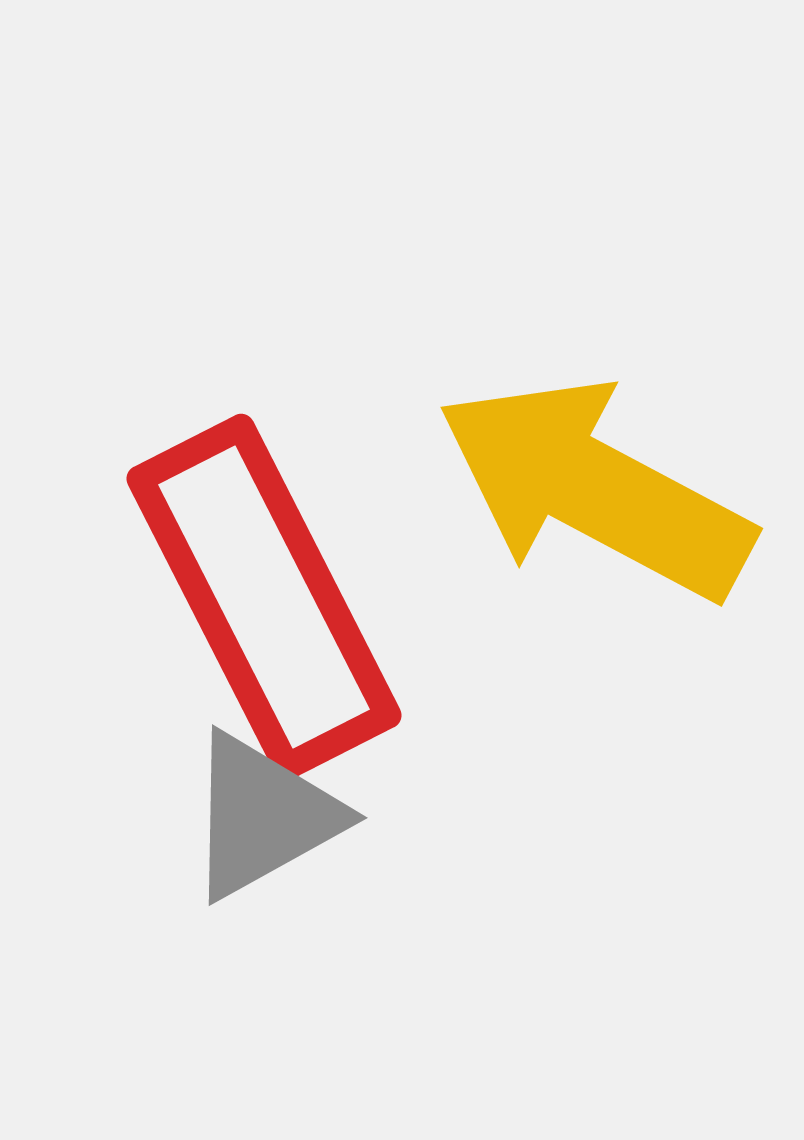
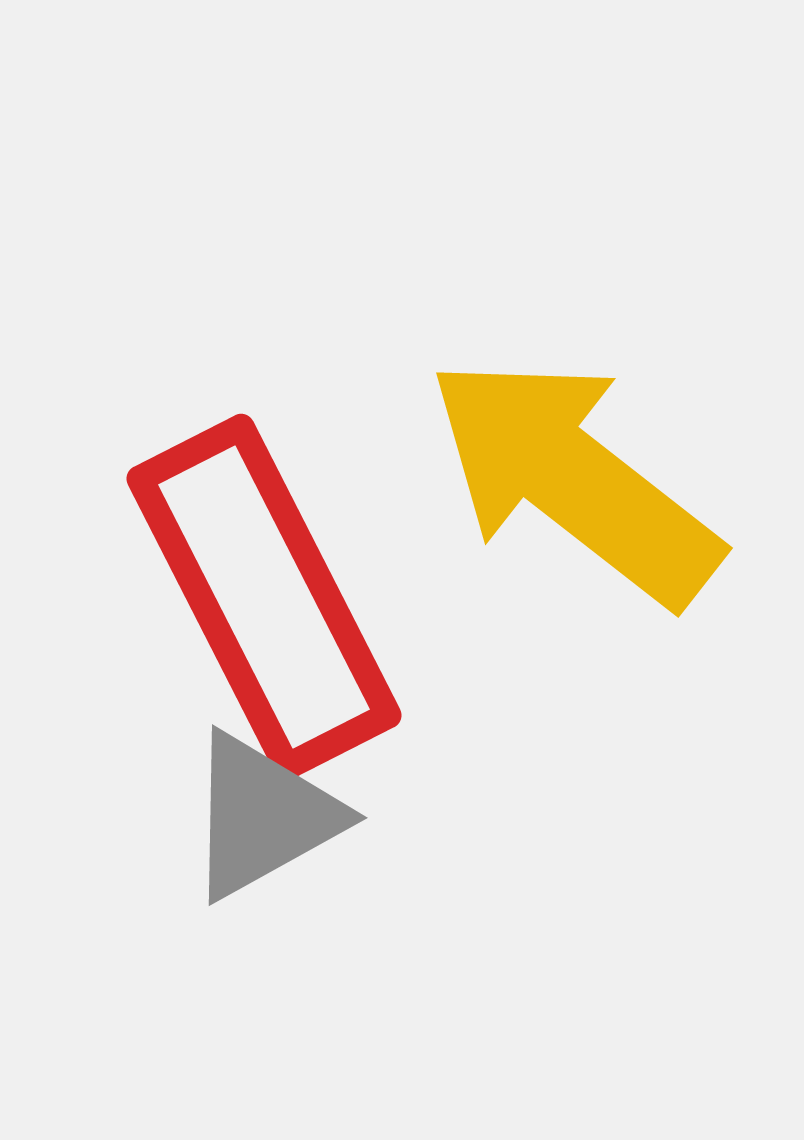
yellow arrow: moved 21 px left, 9 px up; rotated 10 degrees clockwise
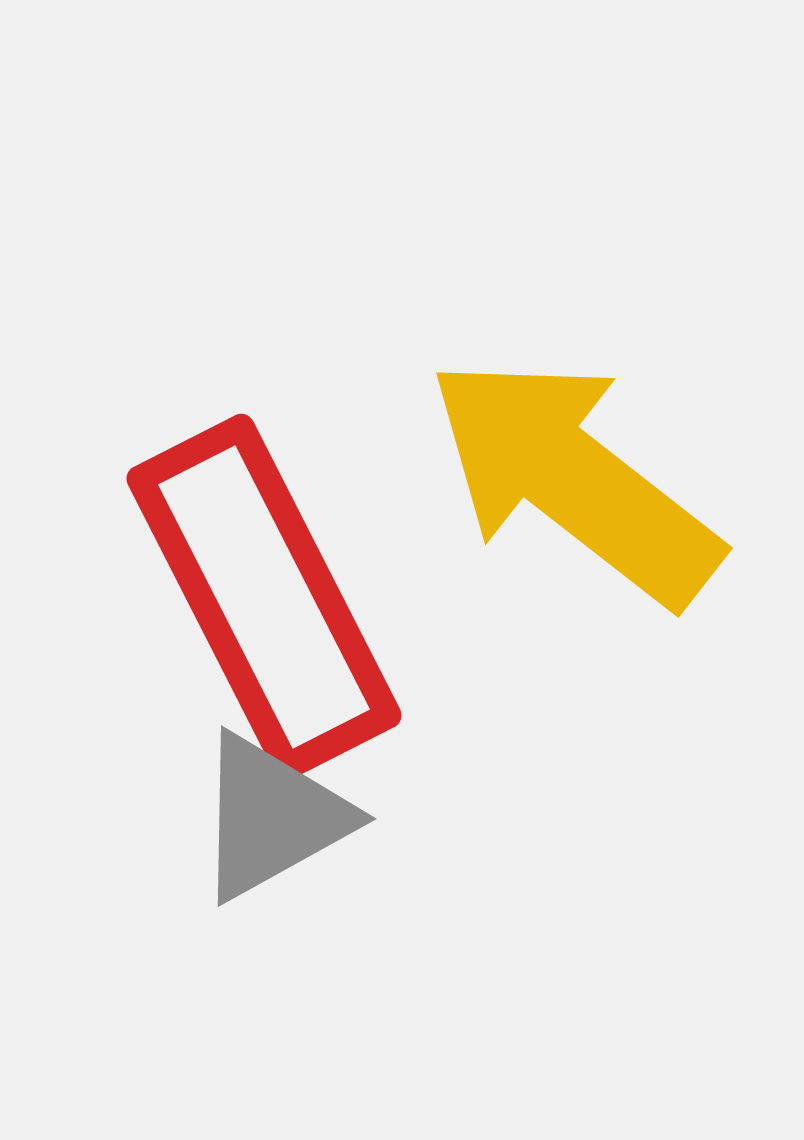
gray triangle: moved 9 px right, 1 px down
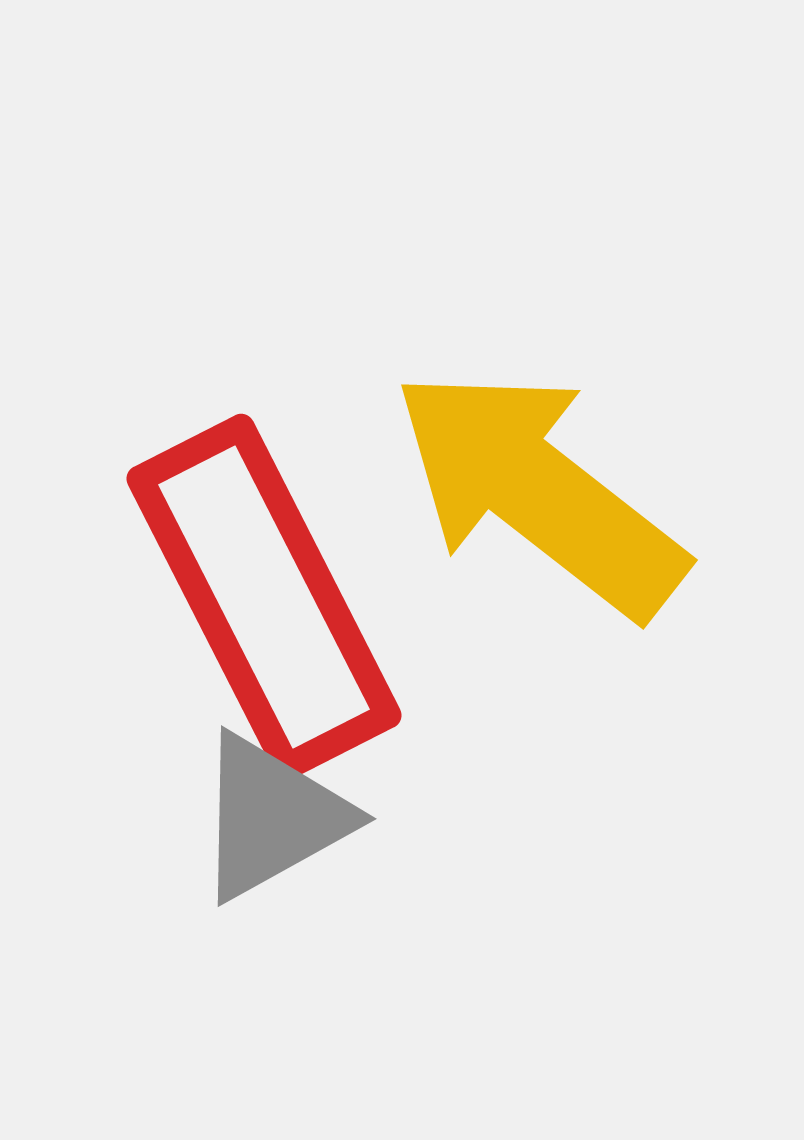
yellow arrow: moved 35 px left, 12 px down
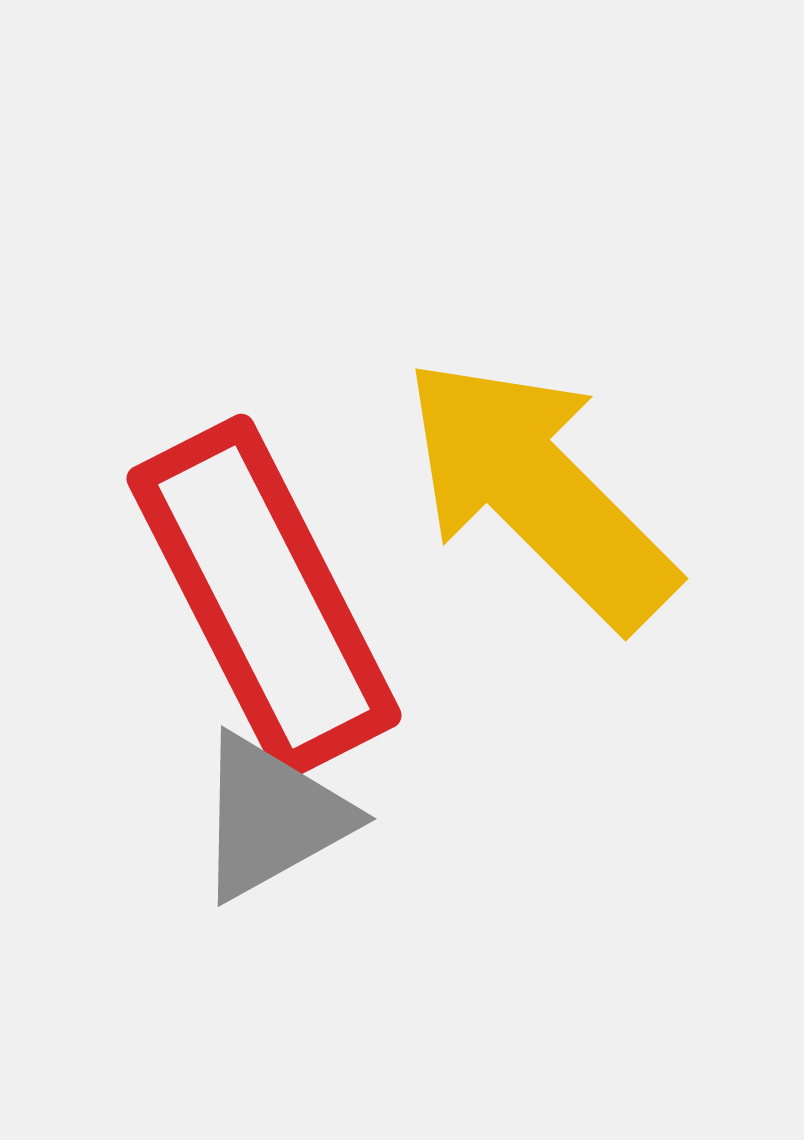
yellow arrow: rotated 7 degrees clockwise
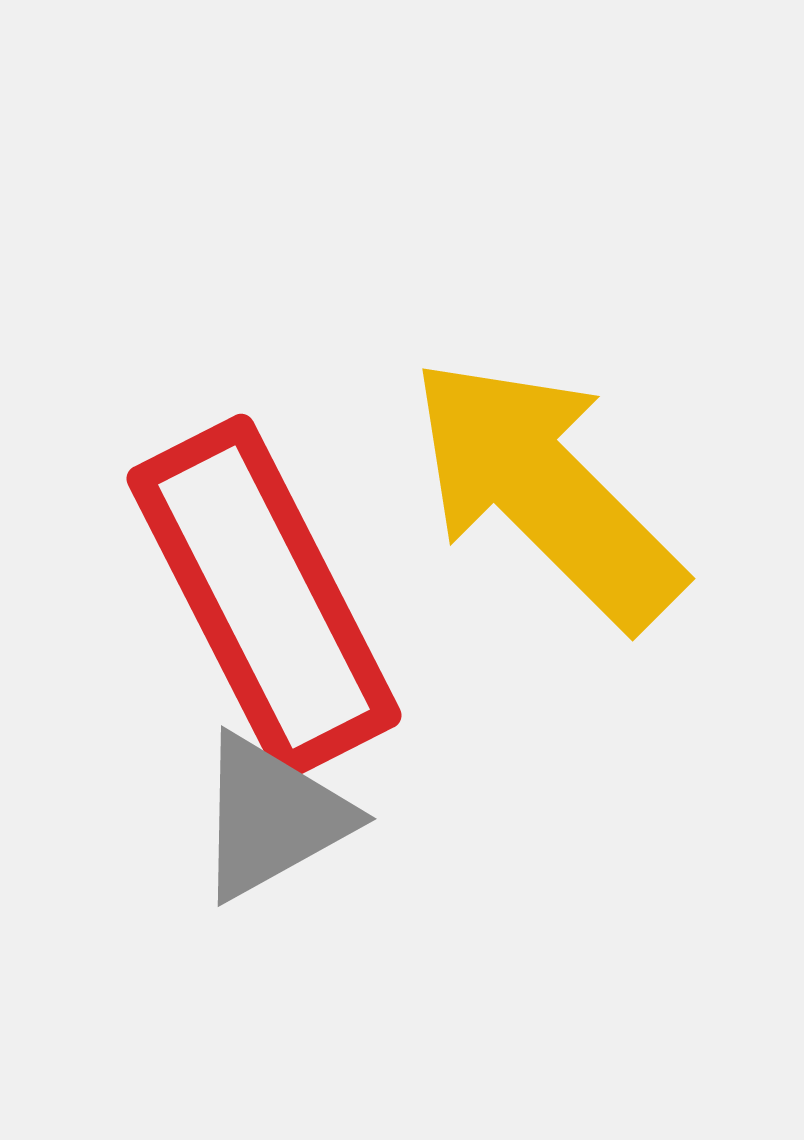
yellow arrow: moved 7 px right
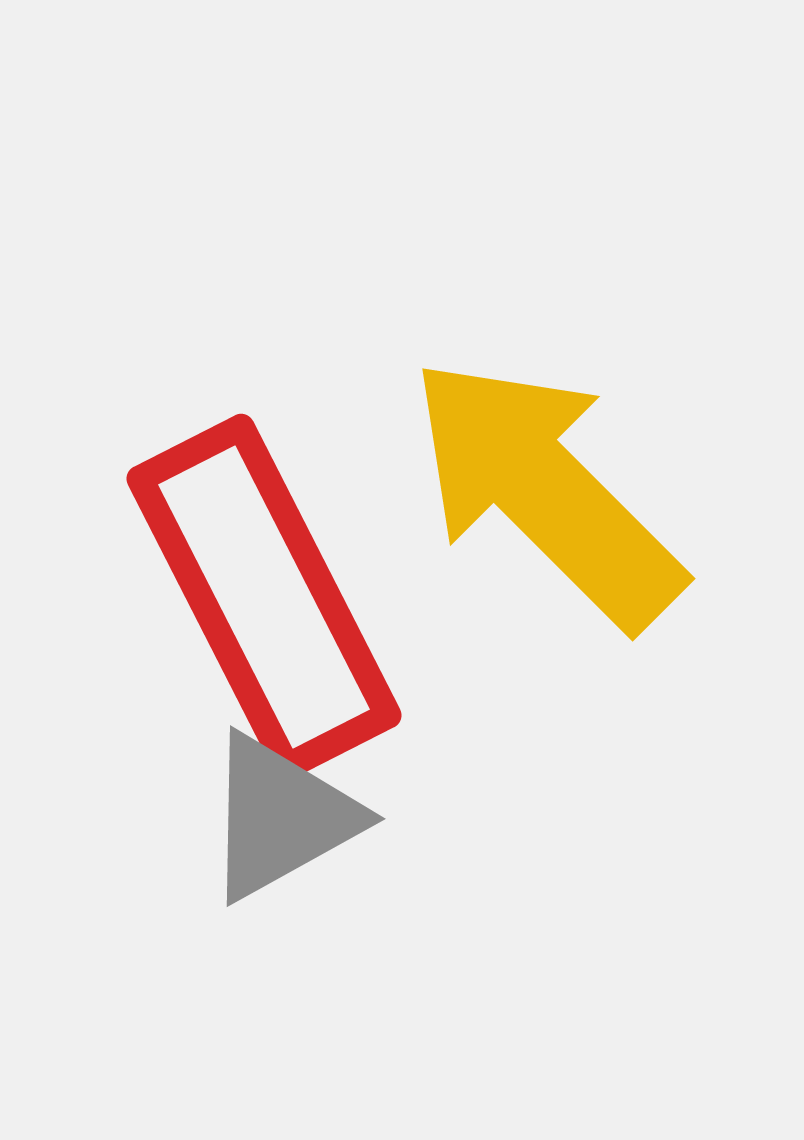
gray triangle: moved 9 px right
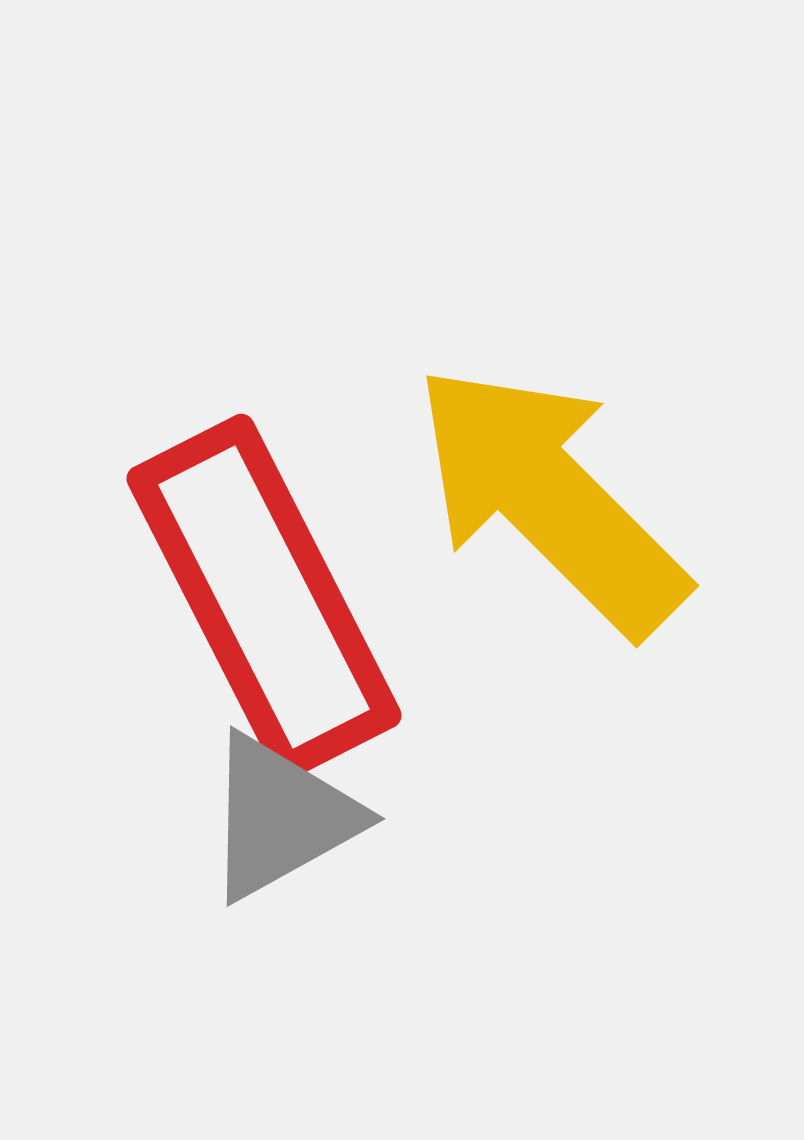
yellow arrow: moved 4 px right, 7 px down
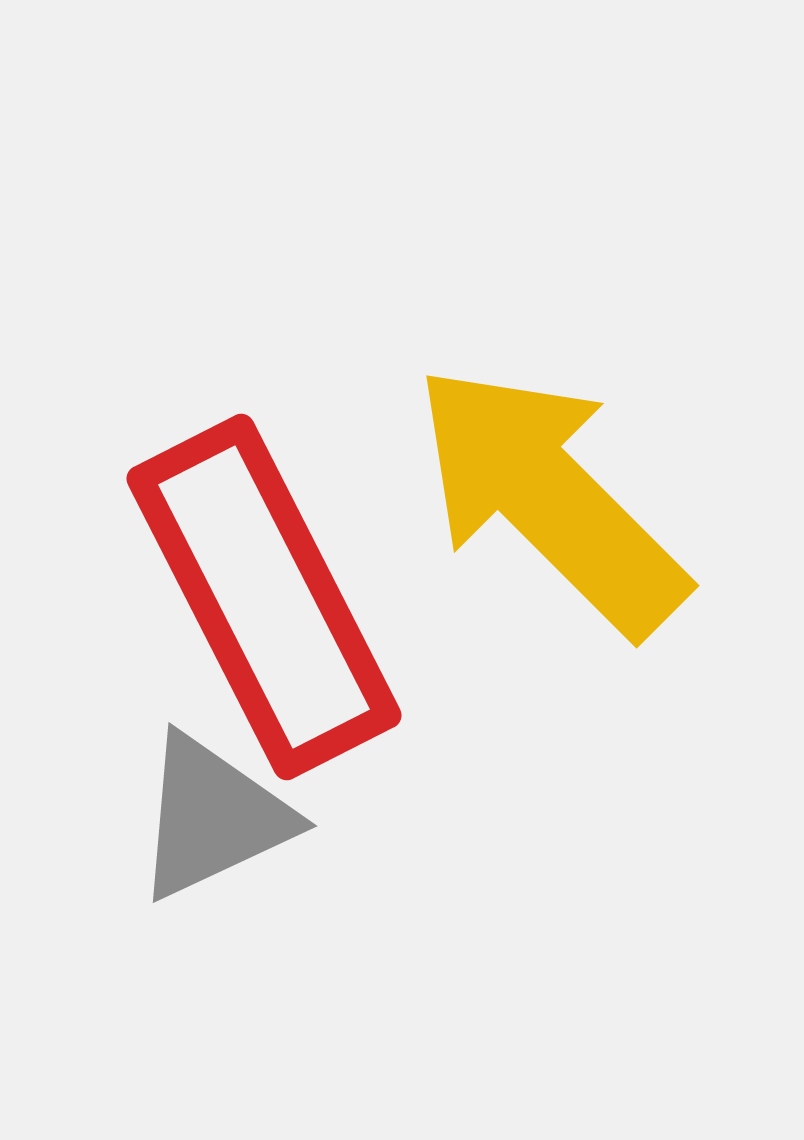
gray triangle: moved 68 px left; rotated 4 degrees clockwise
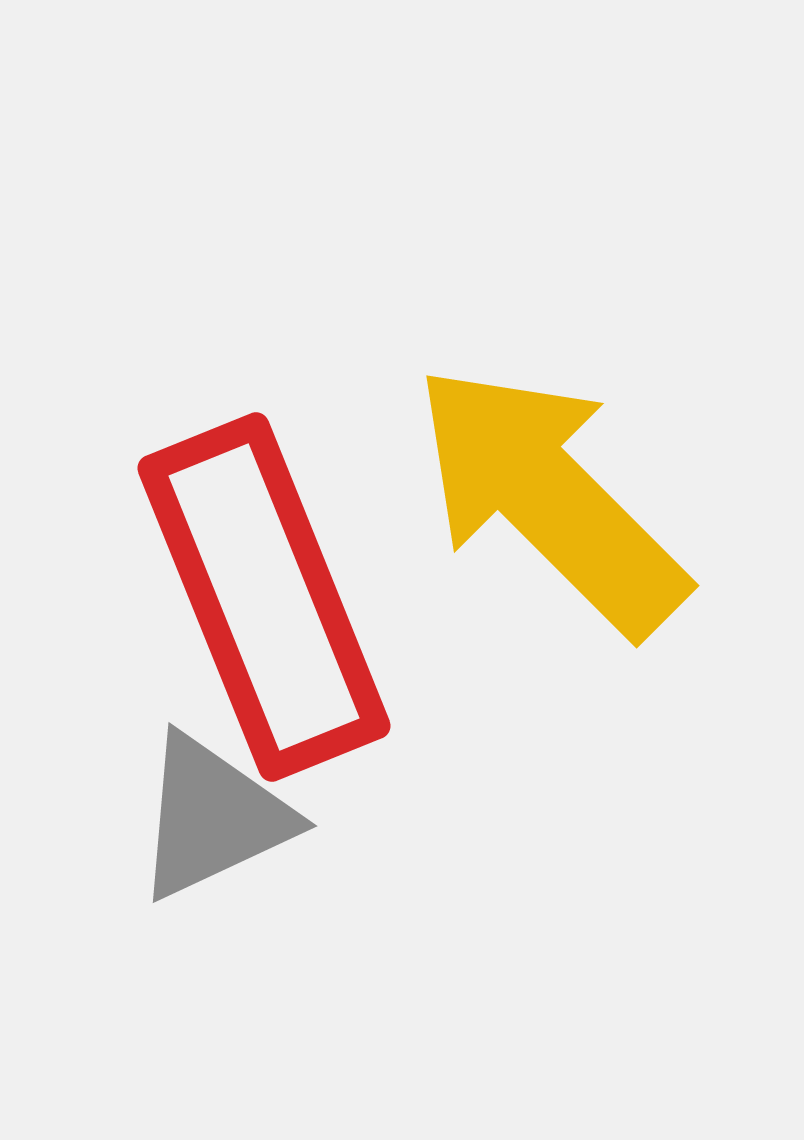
red rectangle: rotated 5 degrees clockwise
